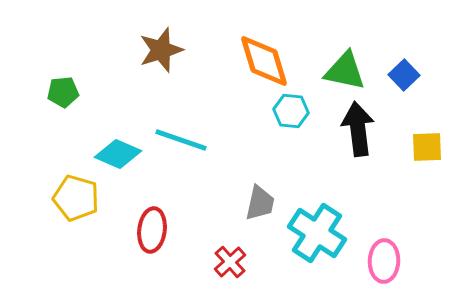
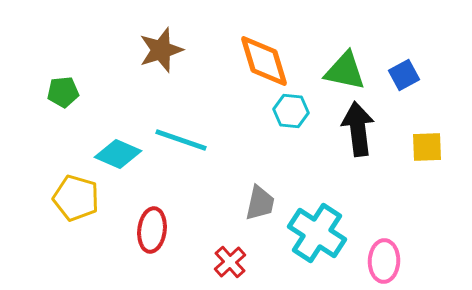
blue square: rotated 16 degrees clockwise
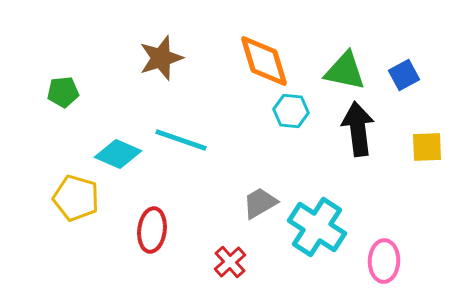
brown star: moved 8 px down
gray trapezoid: rotated 132 degrees counterclockwise
cyan cross: moved 6 px up
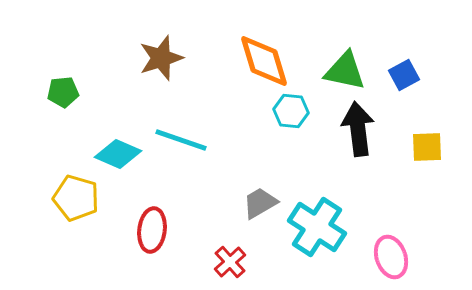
pink ellipse: moved 7 px right, 4 px up; rotated 21 degrees counterclockwise
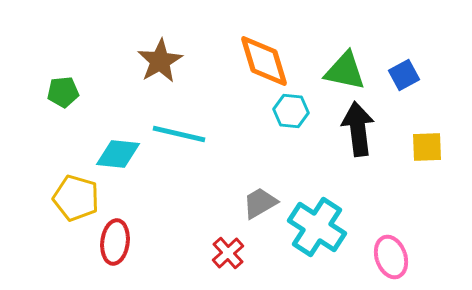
brown star: moved 1 px left, 3 px down; rotated 12 degrees counterclockwise
cyan line: moved 2 px left, 6 px up; rotated 6 degrees counterclockwise
cyan diamond: rotated 18 degrees counterclockwise
red ellipse: moved 37 px left, 12 px down
red cross: moved 2 px left, 9 px up
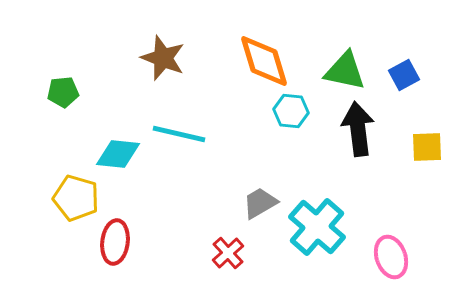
brown star: moved 3 px right, 3 px up; rotated 21 degrees counterclockwise
cyan cross: rotated 8 degrees clockwise
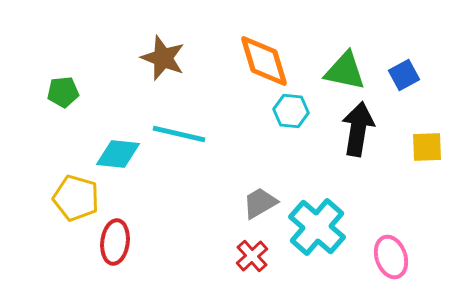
black arrow: rotated 16 degrees clockwise
red cross: moved 24 px right, 3 px down
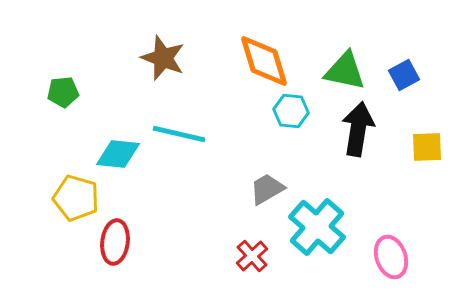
gray trapezoid: moved 7 px right, 14 px up
